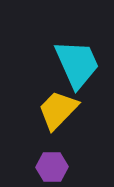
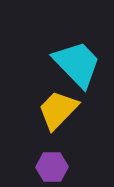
cyan trapezoid: rotated 20 degrees counterclockwise
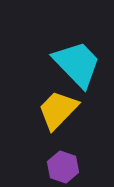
purple hexagon: moved 11 px right; rotated 20 degrees clockwise
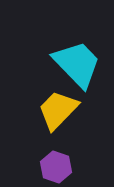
purple hexagon: moved 7 px left
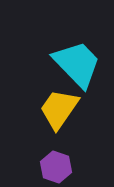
yellow trapezoid: moved 1 px right, 1 px up; rotated 9 degrees counterclockwise
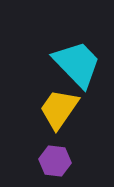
purple hexagon: moved 1 px left, 6 px up; rotated 12 degrees counterclockwise
